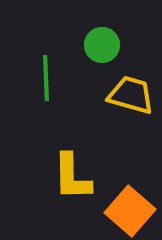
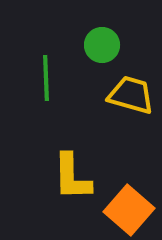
orange square: moved 1 px left, 1 px up
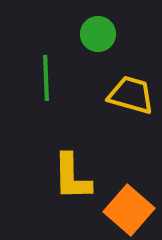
green circle: moved 4 px left, 11 px up
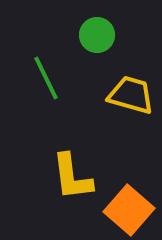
green circle: moved 1 px left, 1 px down
green line: rotated 24 degrees counterclockwise
yellow L-shape: rotated 6 degrees counterclockwise
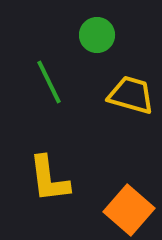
green line: moved 3 px right, 4 px down
yellow L-shape: moved 23 px left, 2 px down
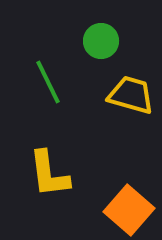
green circle: moved 4 px right, 6 px down
green line: moved 1 px left
yellow L-shape: moved 5 px up
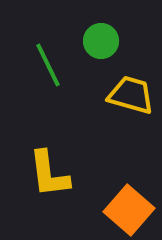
green line: moved 17 px up
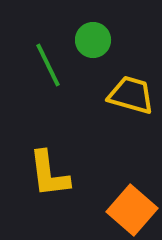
green circle: moved 8 px left, 1 px up
orange square: moved 3 px right
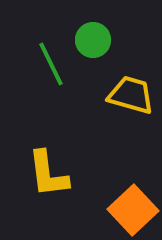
green line: moved 3 px right, 1 px up
yellow L-shape: moved 1 px left
orange square: moved 1 px right; rotated 6 degrees clockwise
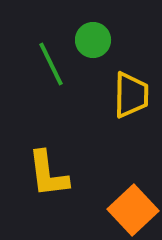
yellow trapezoid: rotated 75 degrees clockwise
